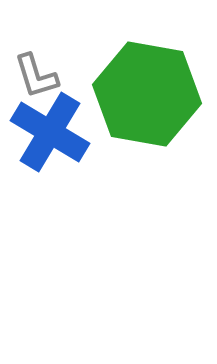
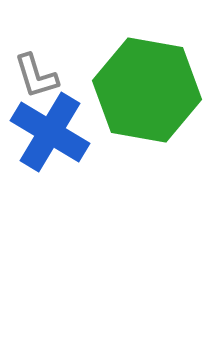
green hexagon: moved 4 px up
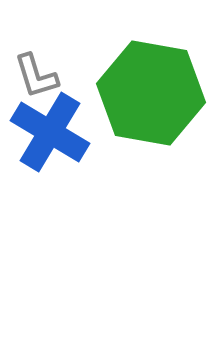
green hexagon: moved 4 px right, 3 px down
